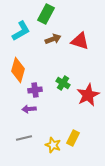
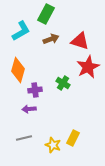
brown arrow: moved 2 px left
red star: moved 28 px up
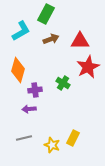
red triangle: rotated 18 degrees counterclockwise
yellow star: moved 1 px left
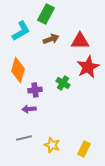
yellow rectangle: moved 11 px right, 11 px down
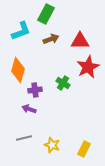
cyan L-shape: rotated 10 degrees clockwise
purple arrow: rotated 24 degrees clockwise
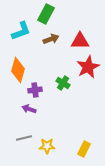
yellow star: moved 5 px left, 1 px down; rotated 21 degrees counterclockwise
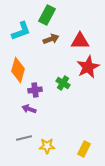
green rectangle: moved 1 px right, 1 px down
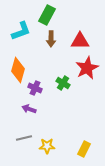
brown arrow: rotated 112 degrees clockwise
red star: moved 1 px left, 1 px down
purple cross: moved 2 px up; rotated 32 degrees clockwise
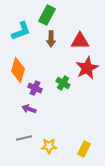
yellow star: moved 2 px right
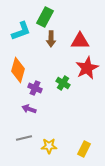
green rectangle: moved 2 px left, 2 px down
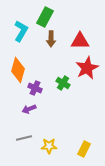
cyan L-shape: rotated 40 degrees counterclockwise
purple arrow: rotated 40 degrees counterclockwise
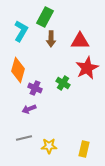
yellow rectangle: rotated 14 degrees counterclockwise
